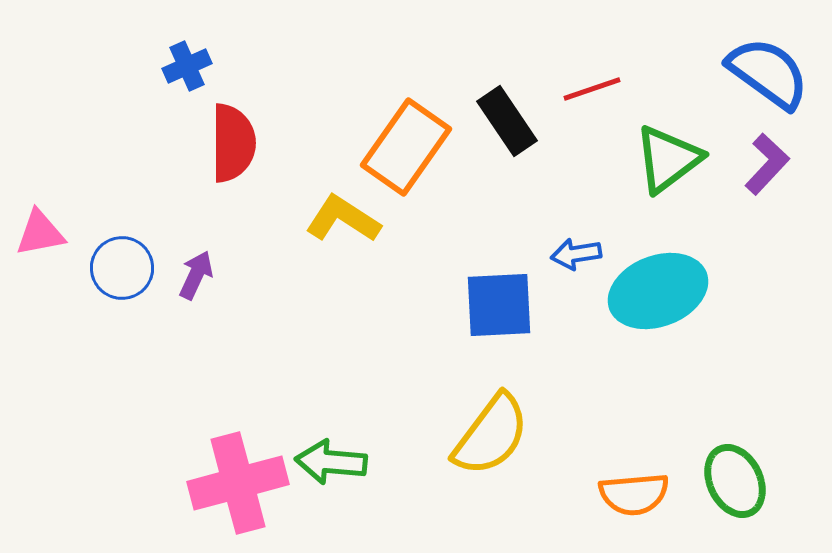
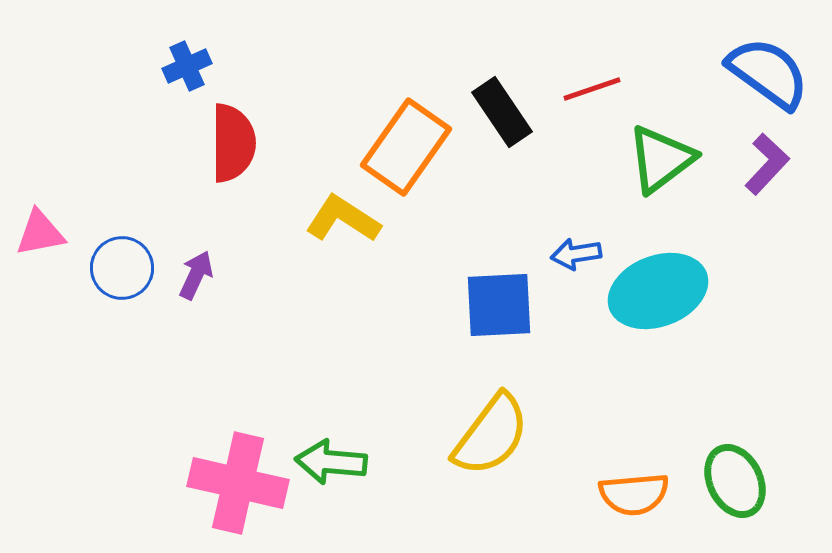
black rectangle: moved 5 px left, 9 px up
green triangle: moved 7 px left
pink cross: rotated 28 degrees clockwise
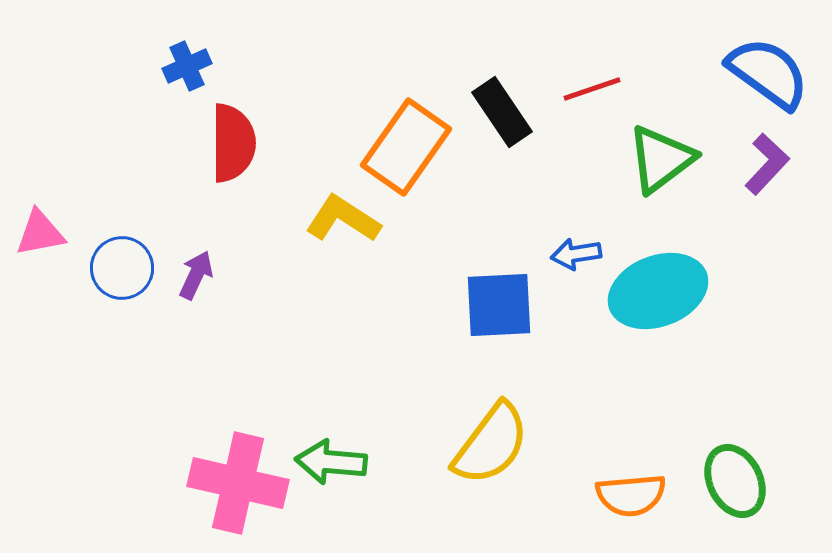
yellow semicircle: moved 9 px down
orange semicircle: moved 3 px left, 1 px down
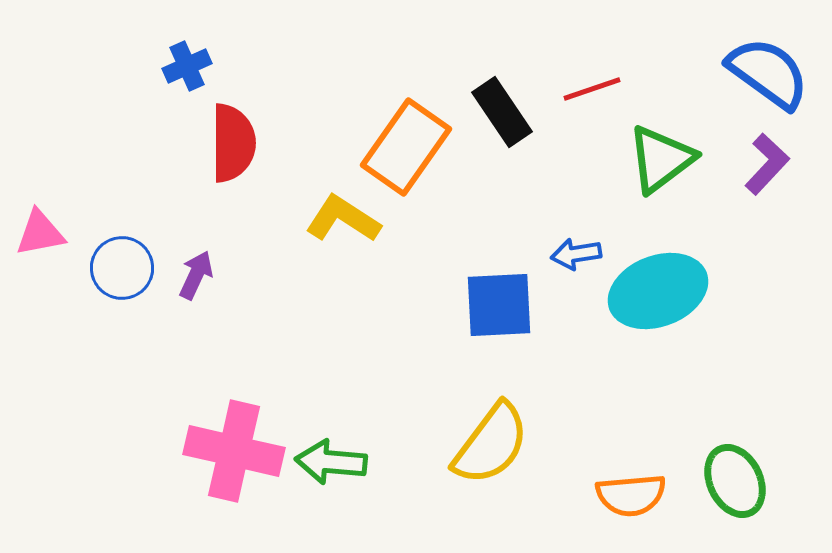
pink cross: moved 4 px left, 32 px up
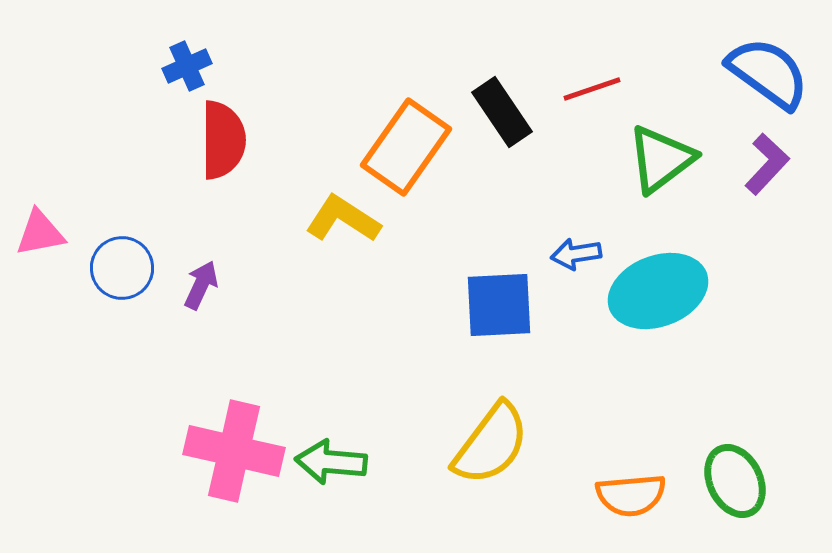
red semicircle: moved 10 px left, 3 px up
purple arrow: moved 5 px right, 10 px down
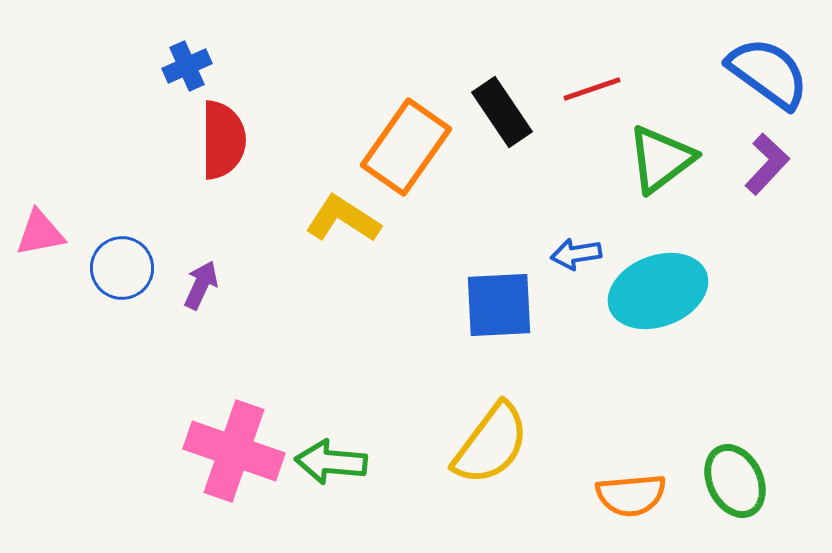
pink cross: rotated 6 degrees clockwise
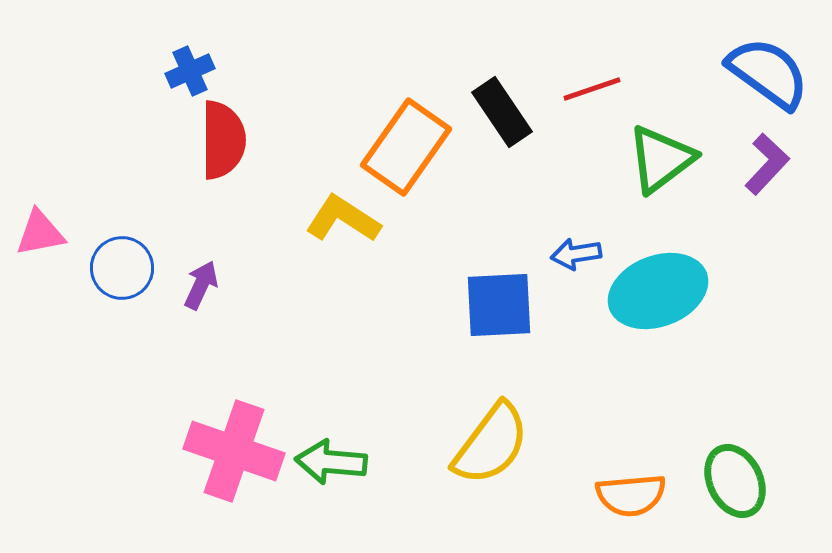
blue cross: moved 3 px right, 5 px down
